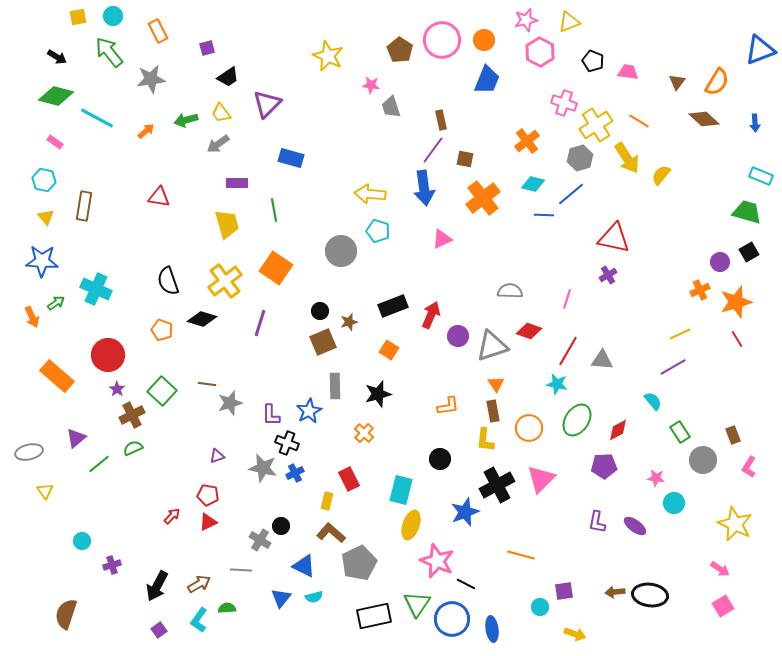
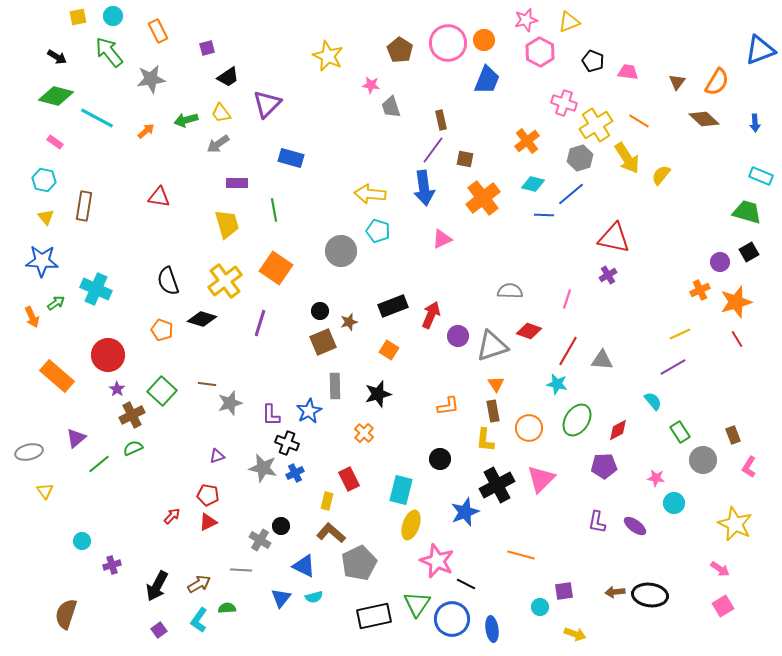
pink circle at (442, 40): moved 6 px right, 3 px down
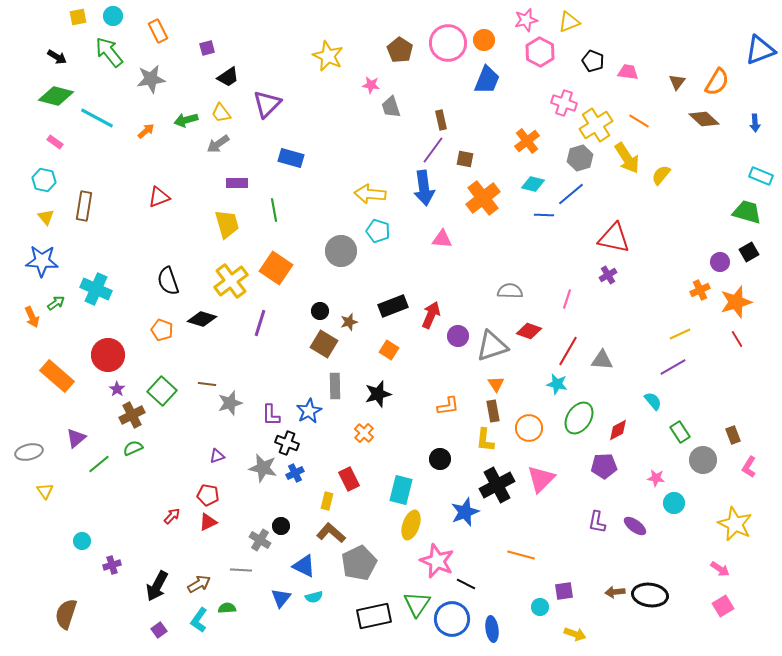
red triangle at (159, 197): rotated 30 degrees counterclockwise
pink triangle at (442, 239): rotated 30 degrees clockwise
yellow cross at (225, 281): moved 6 px right
brown square at (323, 342): moved 1 px right, 2 px down; rotated 36 degrees counterclockwise
green ellipse at (577, 420): moved 2 px right, 2 px up
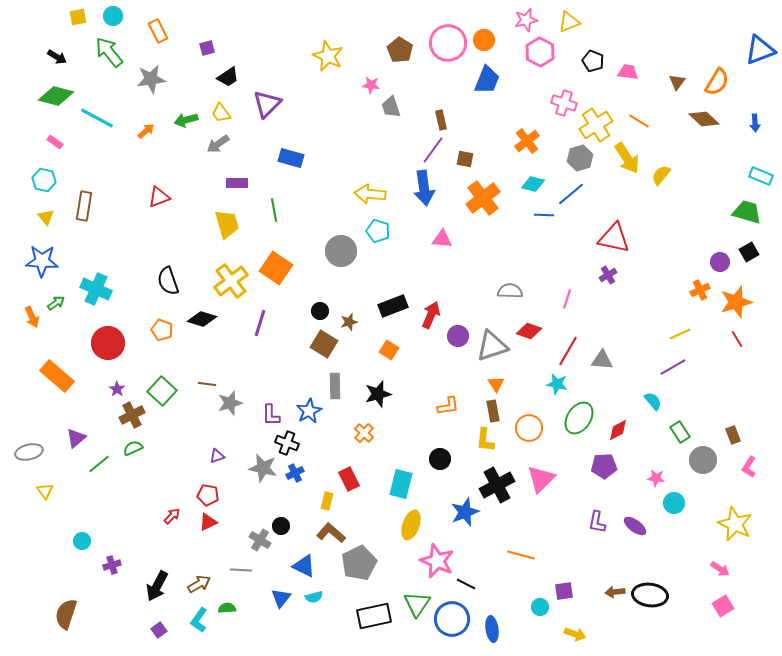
red circle at (108, 355): moved 12 px up
cyan rectangle at (401, 490): moved 6 px up
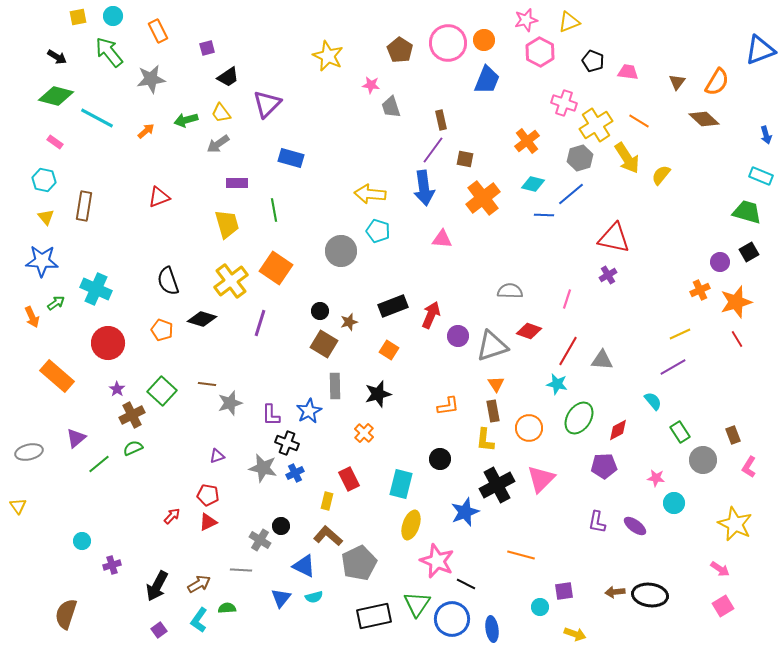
blue arrow at (755, 123): moved 11 px right, 12 px down; rotated 12 degrees counterclockwise
yellow triangle at (45, 491): moved 27 px left, 15 px down
brown L-shape at (331, 533): moved 3 px left, 3 px down
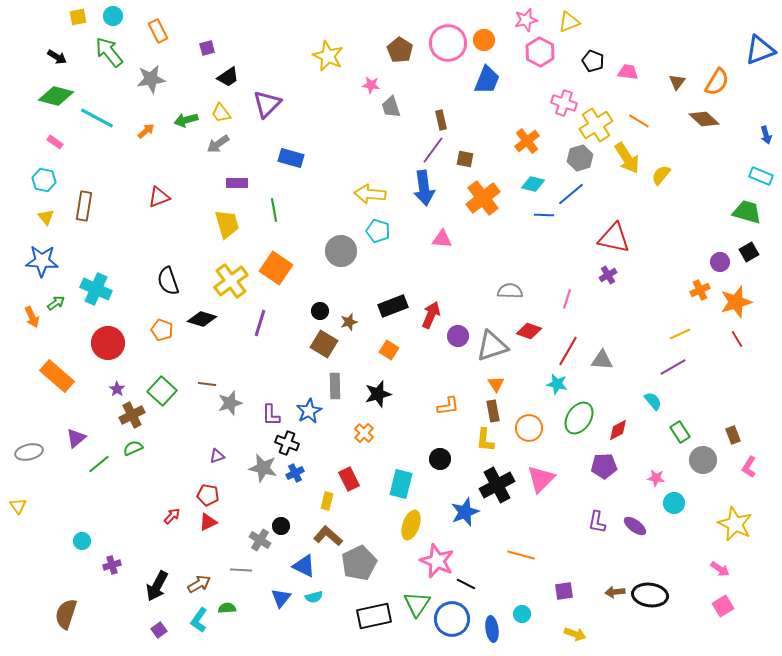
cyan circle at (540, 607): moved 18 px left, 7 px down
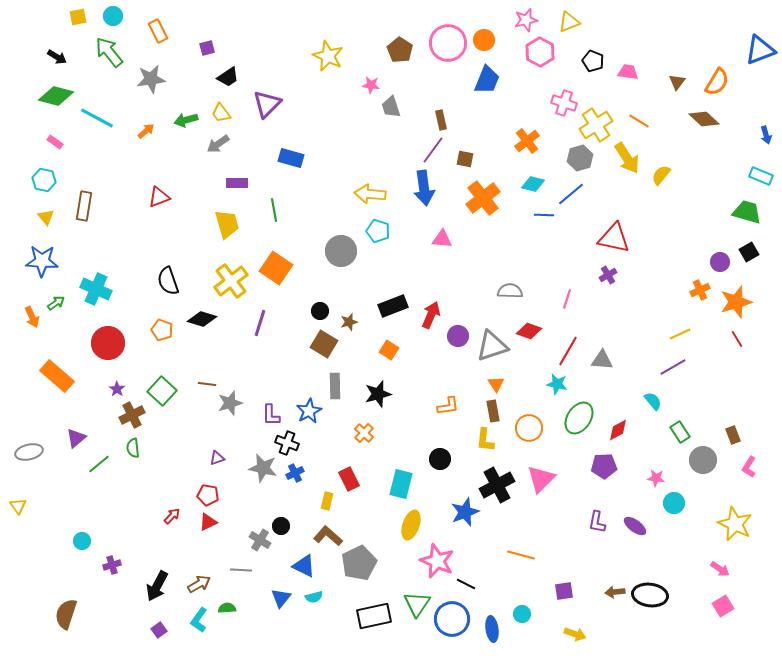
green semicircle at (133, 448): rotated 72 degrees counterclockwise
purple triangle at (217, 456): moved 2 px down
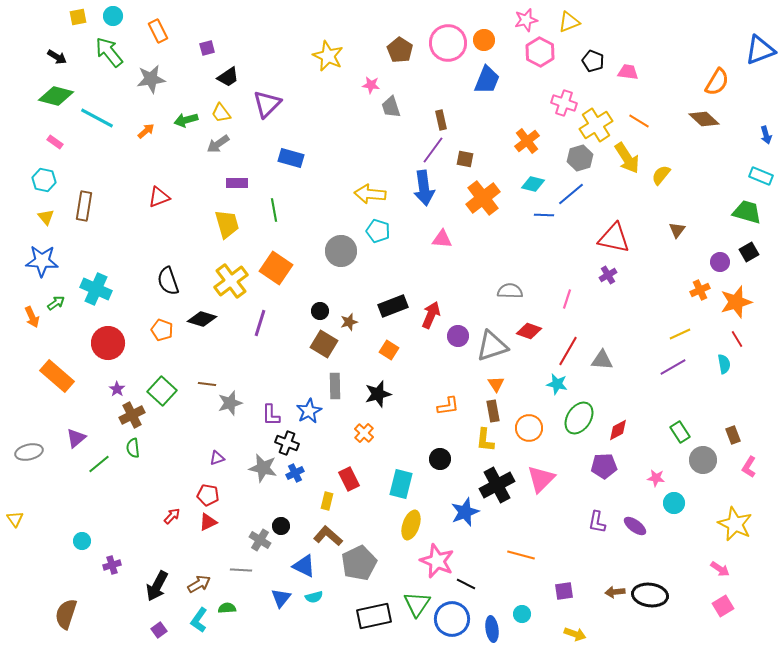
brown triangle at (677, 82): moved 148 px down
cyan semicircle at (653, 401): moved 71 px right, 37 px up; rotated 30 degrees clockwise
yellow triangle at (18, 506): moved 3 px left, 13 px down
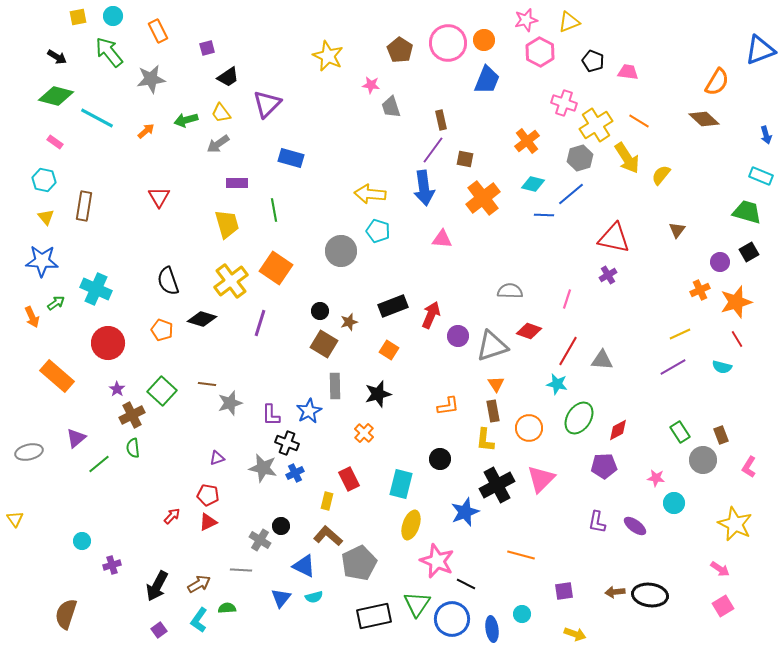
red triangle at (159, 197): rotated 40 degrees counterclockwise
cyan semicircle at (724, 364): moved 2 px left, 3 px down; rotated 114 degrees clockwise
brown rectangle at (733, 435): moved 12 px left
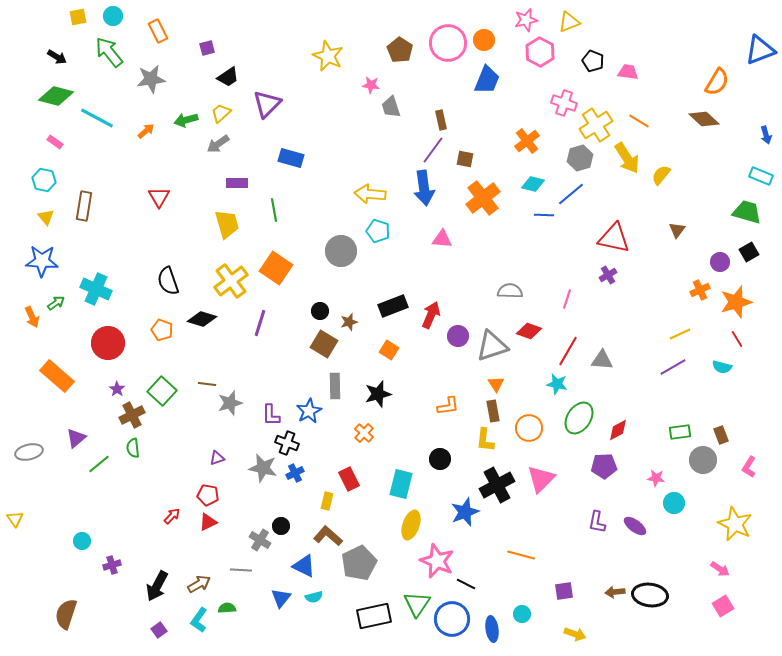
yellow trapezoid at (221, 113): rotated 85 degrees clockwise
green rectangle at (680, 432): rotated 65 degrees counterclockwise
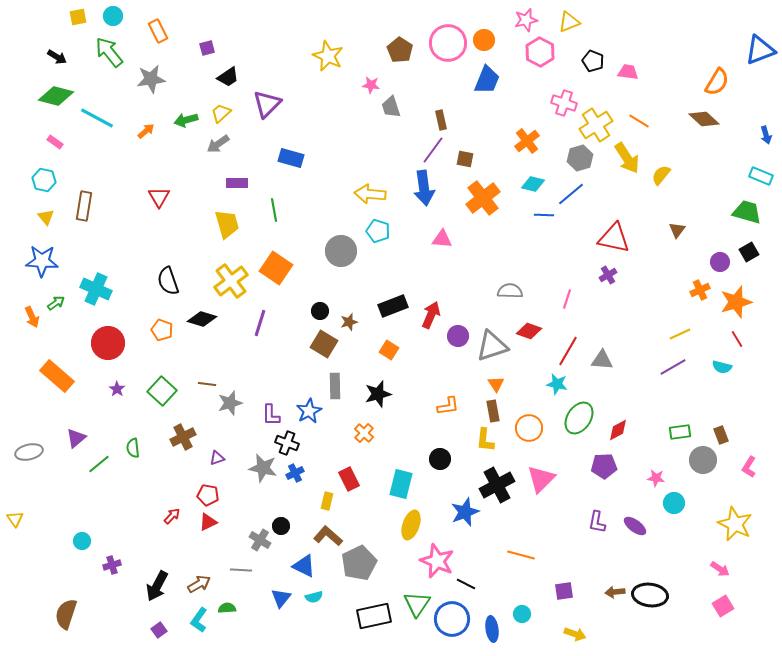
brown cross at (132, 415): moved 51 px right, 22 px down
